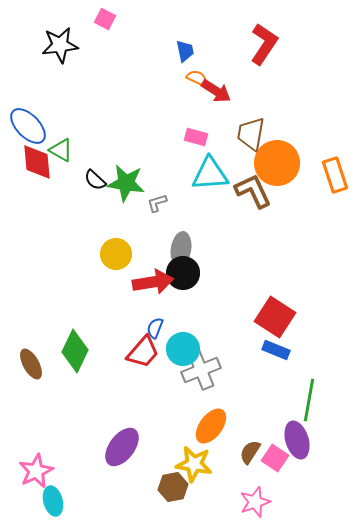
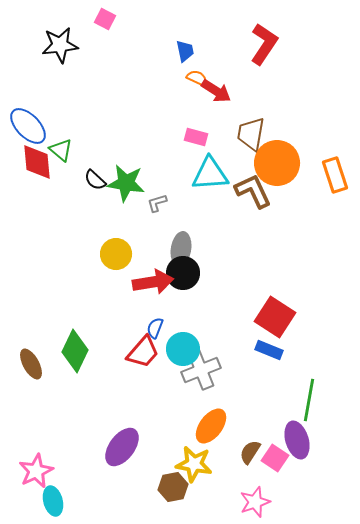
green triangle at (61, 150): rotated 10 degrees clockwise
blue rectangle at (276, 350): moved 7 px left
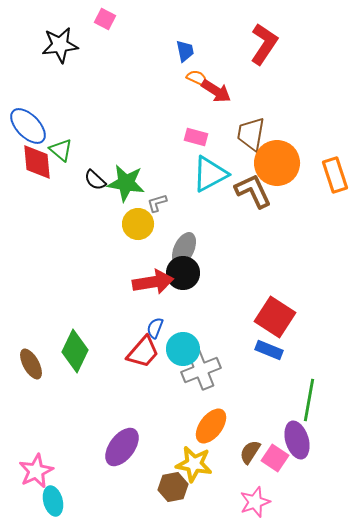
cyan triangle at (210, 174): rotated 24 degrees counterclockwise
gray ellipse at (181, 249): moved 3 px right; rotated 16 degrees clockwise
yellow circle at (116, 254): moved 22 px right, 30 px up
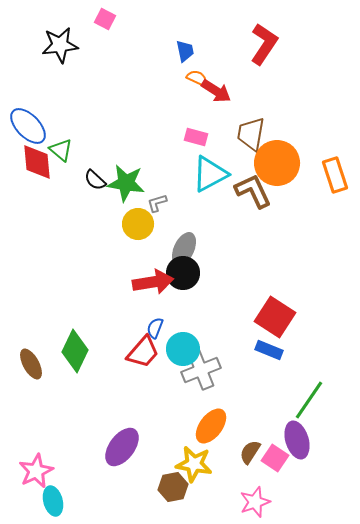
green line at (309, 400): rotated 24 degrees clockwise
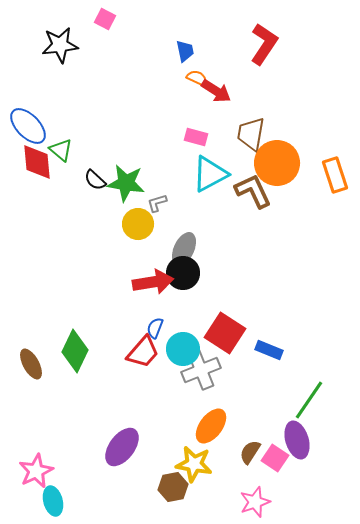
red square at (275, 317): moved 50 px left, 16 px down
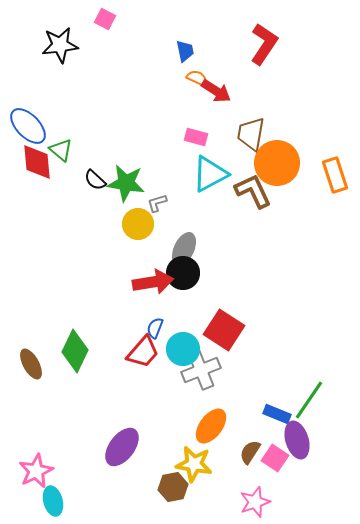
red square at (225, 333): moved 1 px left, 3 px up
blue rectangle at (269, 350): moved 8 px right, 64 px down
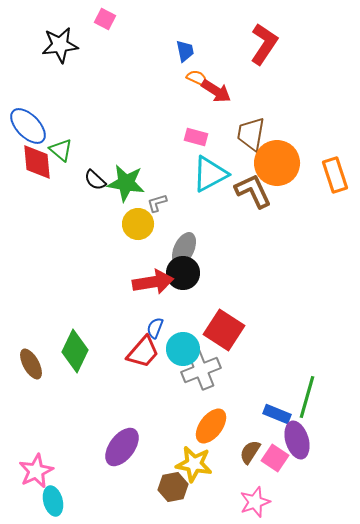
green line at (309, 400): moved 2 px left, 3 px up; rotated 18 degrees counterclockwise
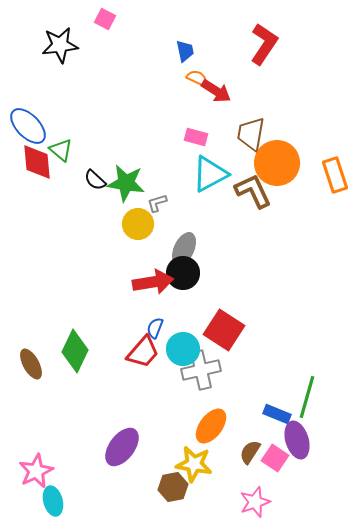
gray cross at (201, 370): rotated 9 degrees clockwise
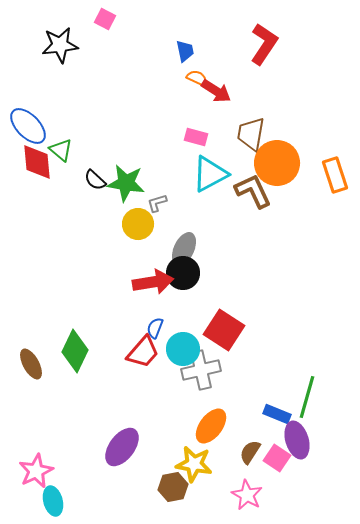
pink square at (275, 458): moved 2 px right
pink star at (255, 502): moved 8 px left, 7 px up; rotated 24 degrees counterclockwise
